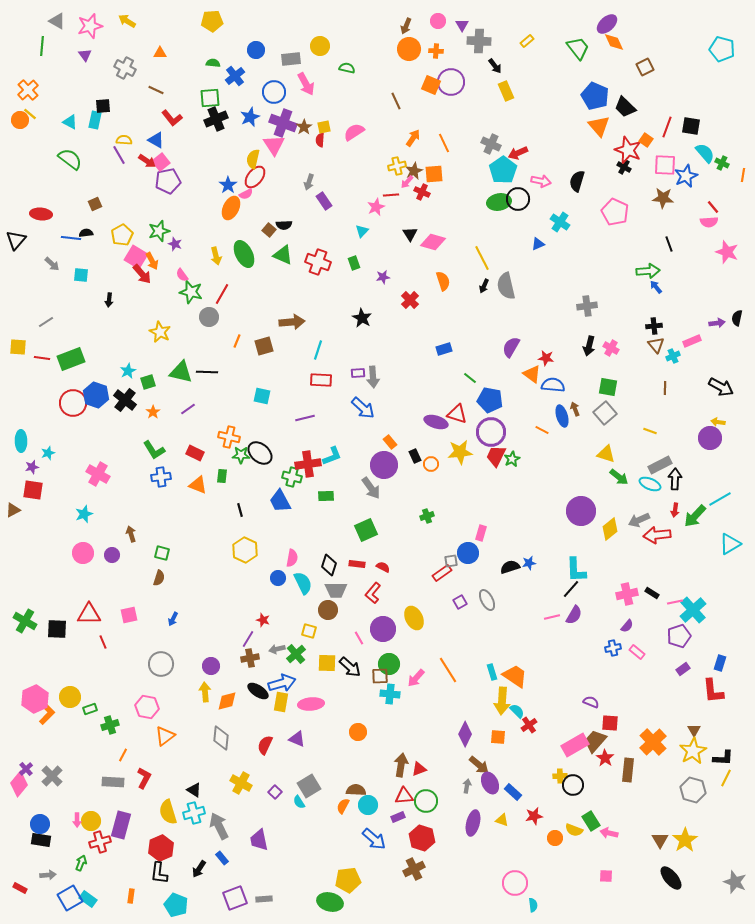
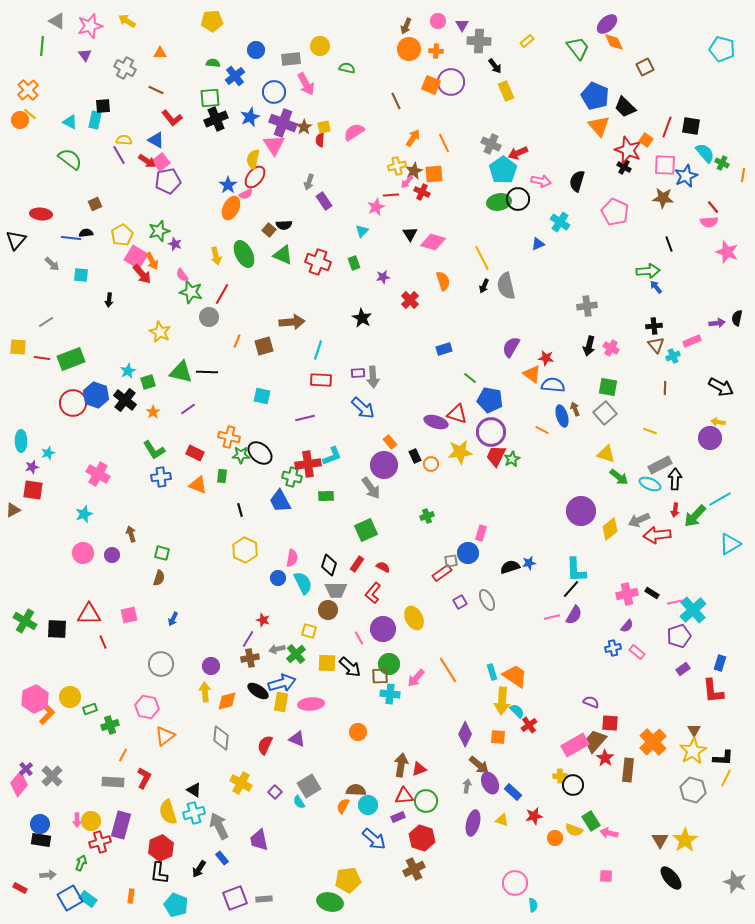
red rectangle at (357, 564): rotated 63 degrees counterclockwise
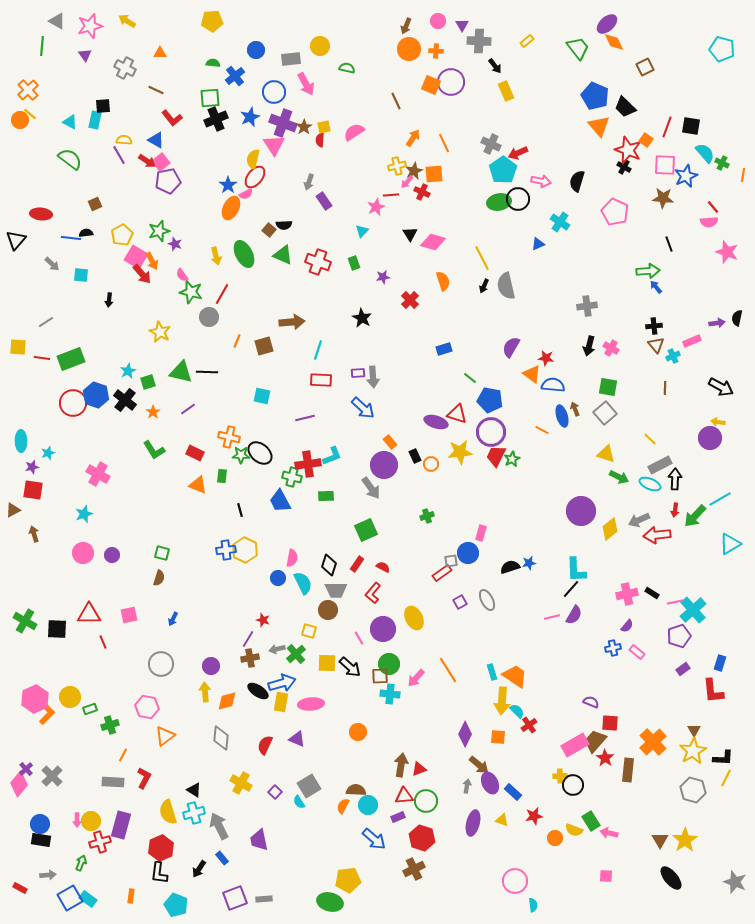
yellow line at (650, 431): moved 8 px down; rotated 24 degrees clockwise
blue cross at (161, 477): moved 65 px right, 73 px down
green arrow at (619, 477): rotated 12 degrees counterclockwise
brown arrow at (131, 534): moved 97 px left
pink circle at (515, 883): moved 2 px up
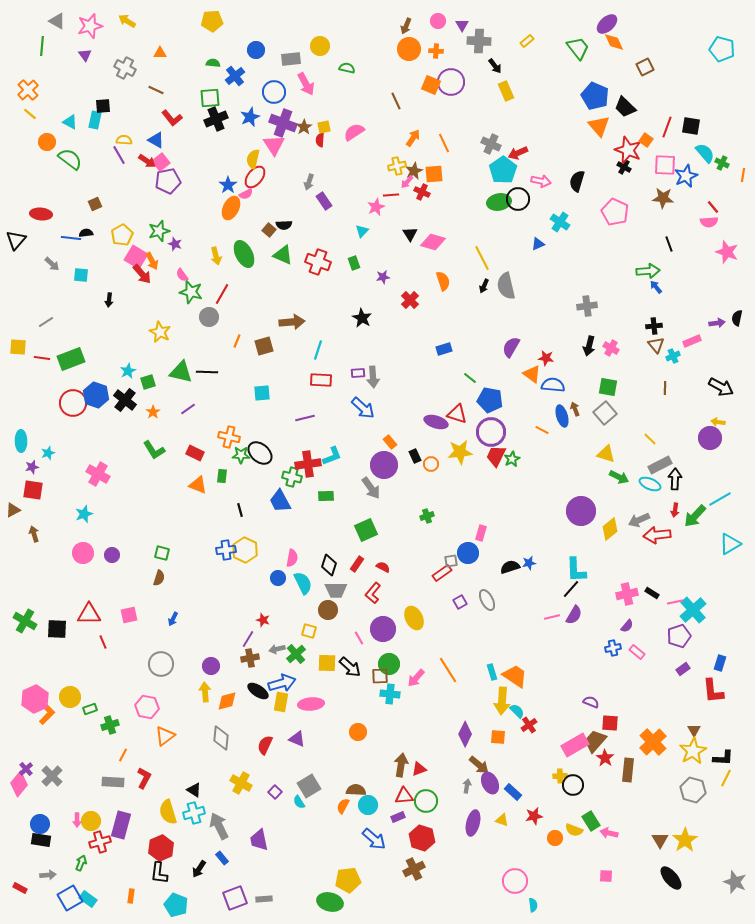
orange circle at (20, 120): moved 27 px right, 22 px down
cyan square at (262, 396): moved 3 px up; rotated 18 degrees counterclockwise
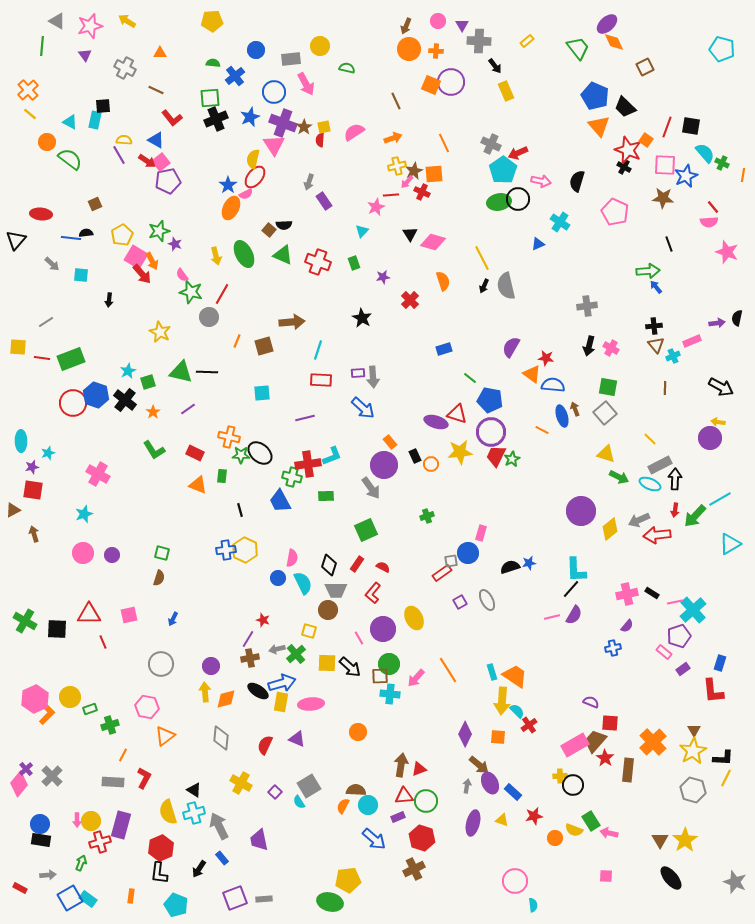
orange arrow at (413, 138): moved 20 px left; rotated 36 degrees clockwise
pink rectangle at (637, 652): moved 27 px right
orange diamond at (227, 701): moved 1 px left, 2 px up
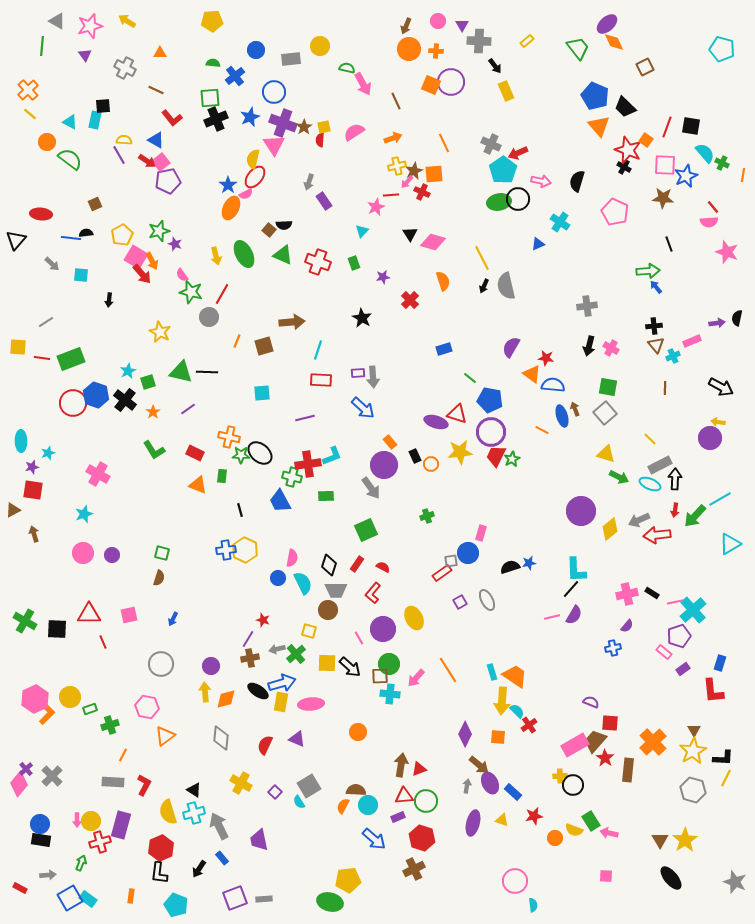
pink arrow at (306, 84): moved 57 px right
red L-shape at (144, 778): moved 7 px down
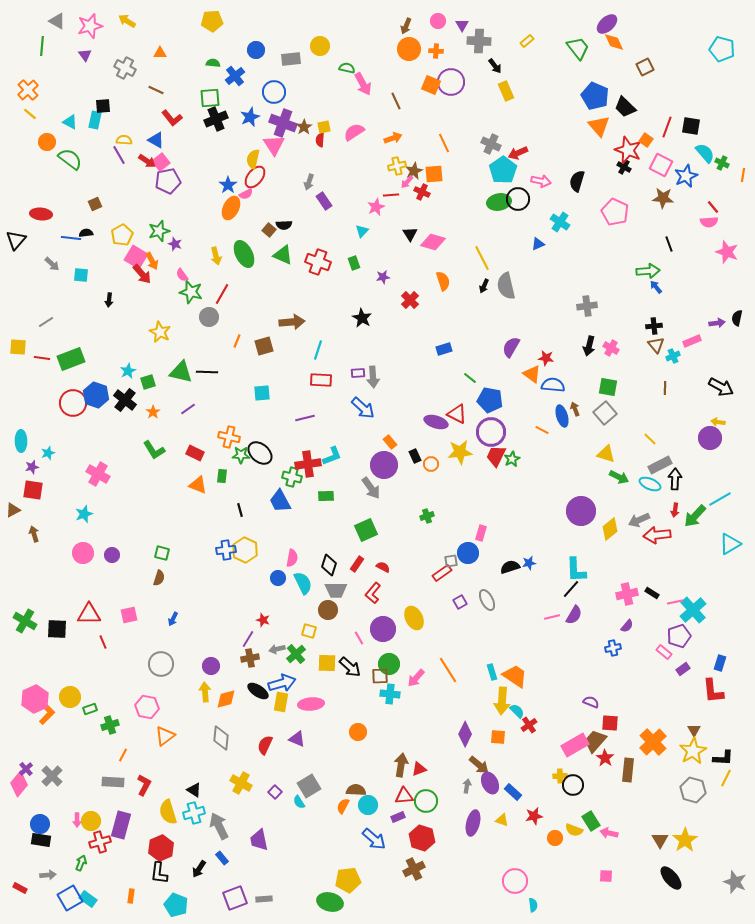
pink square at (665, 165): moved 4 px left; rotated 25 degrees clockwise
red triangle at (457, 414): rotated 10 degrees clockwise
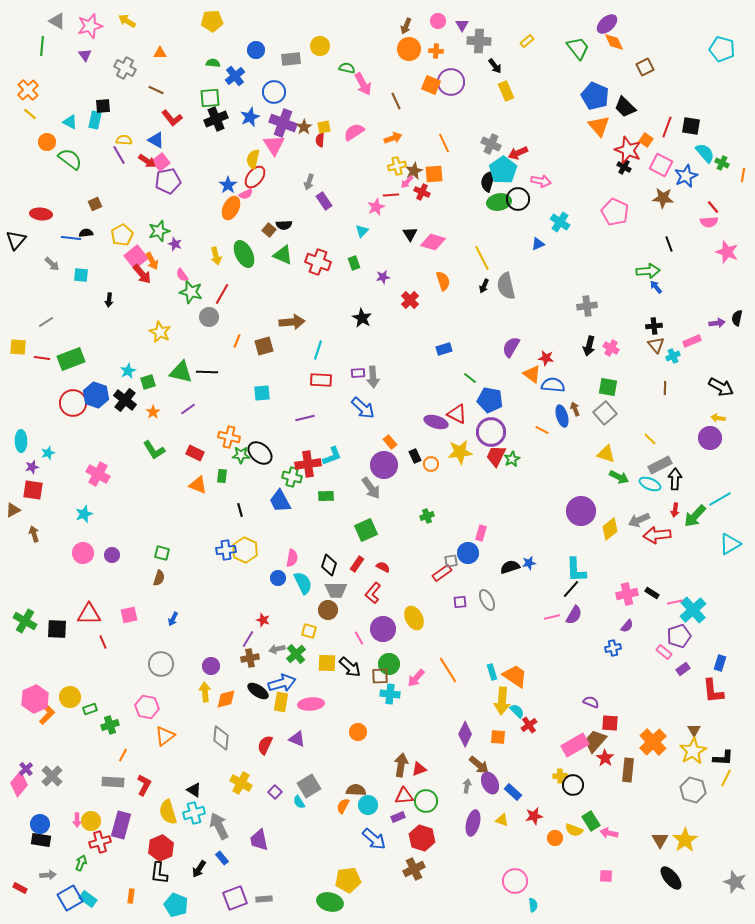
black semicircle at (577, 181): moved 89 px left
pink square at (136, 257): rotated 20 degrees clockwise
yellow arrow at (718, 422): moved 4 px up
purple square at (460, 602): rotated 24 degrees clockwise
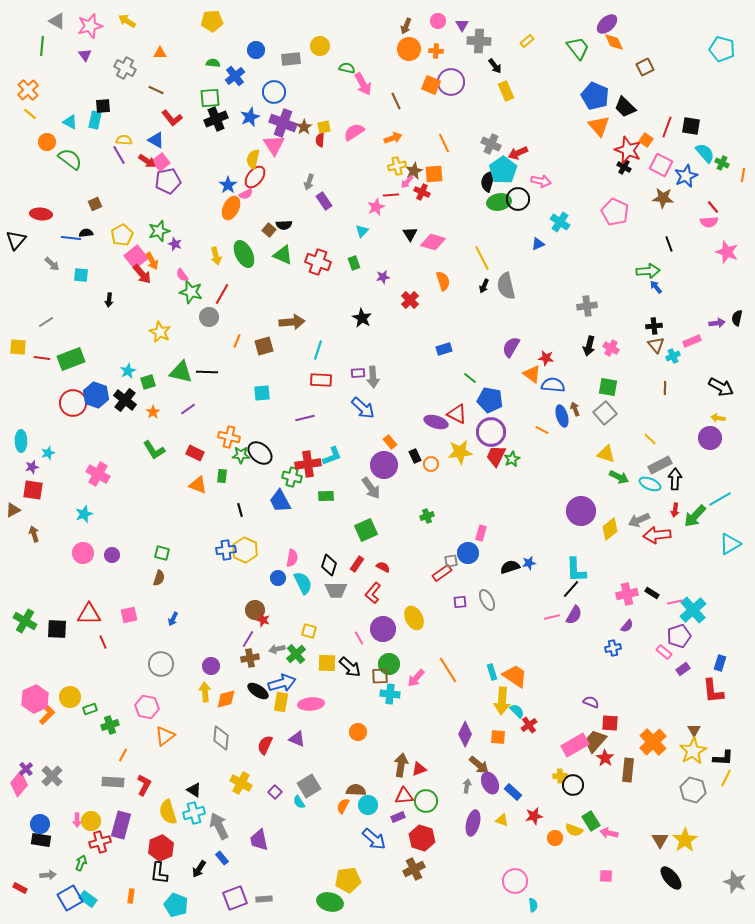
brown circle at (328, 610): moved 73 px left
